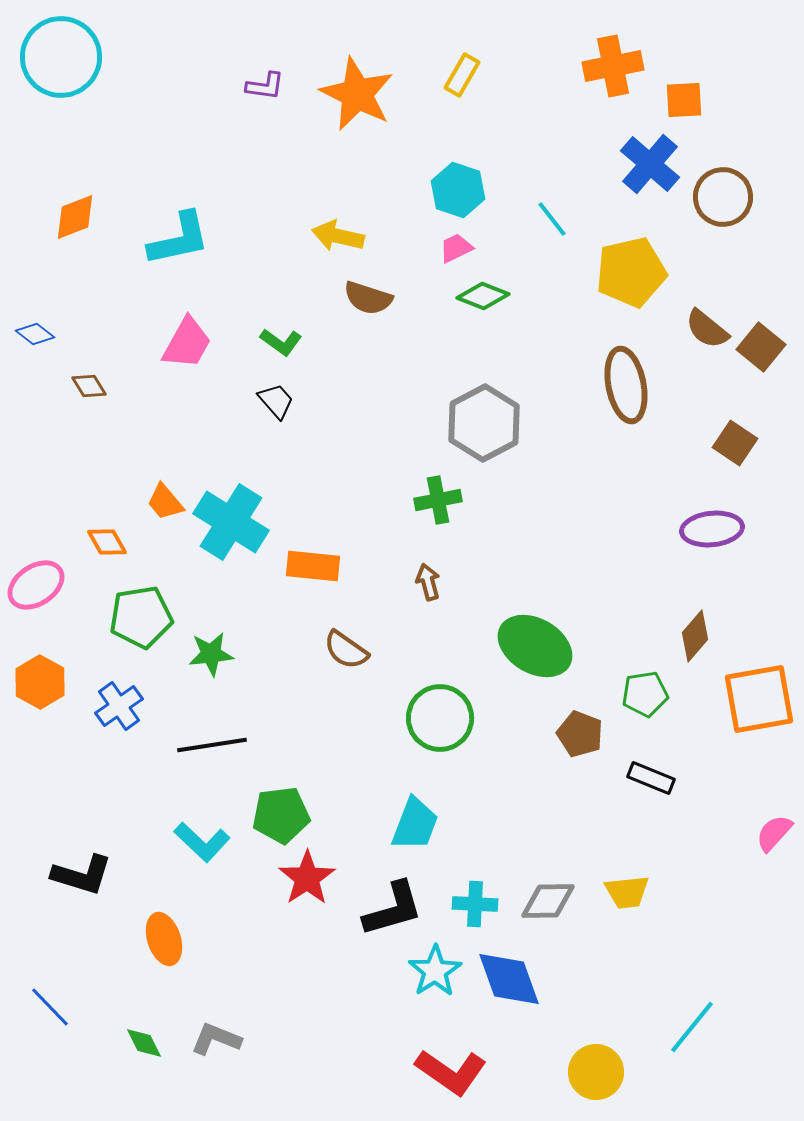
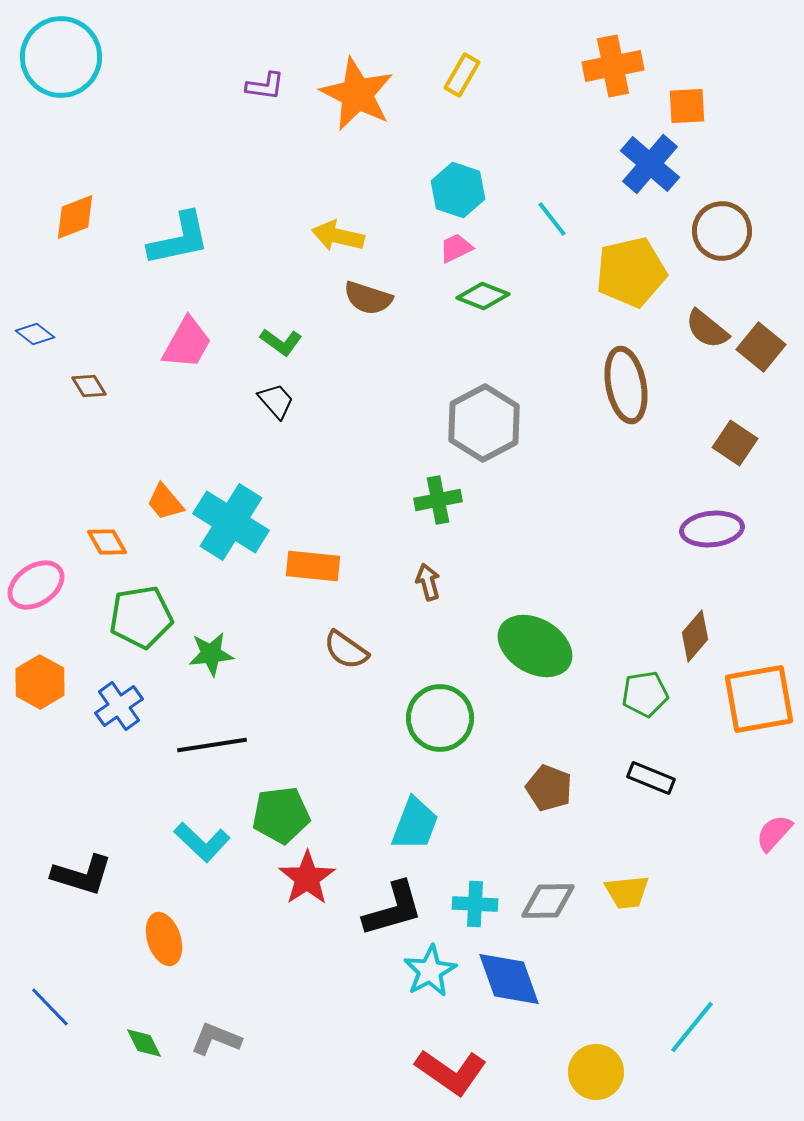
orange square at (684, 100): moved 3 px right, 6 px down
brown circle at (723, 197): moved 1 px left, 34 px down
brown pentagon at (580, 734): moved 31 px left, 54 px down
cyan star at (435, 971): moved 5 px left; rotated 4 degrees clockwise
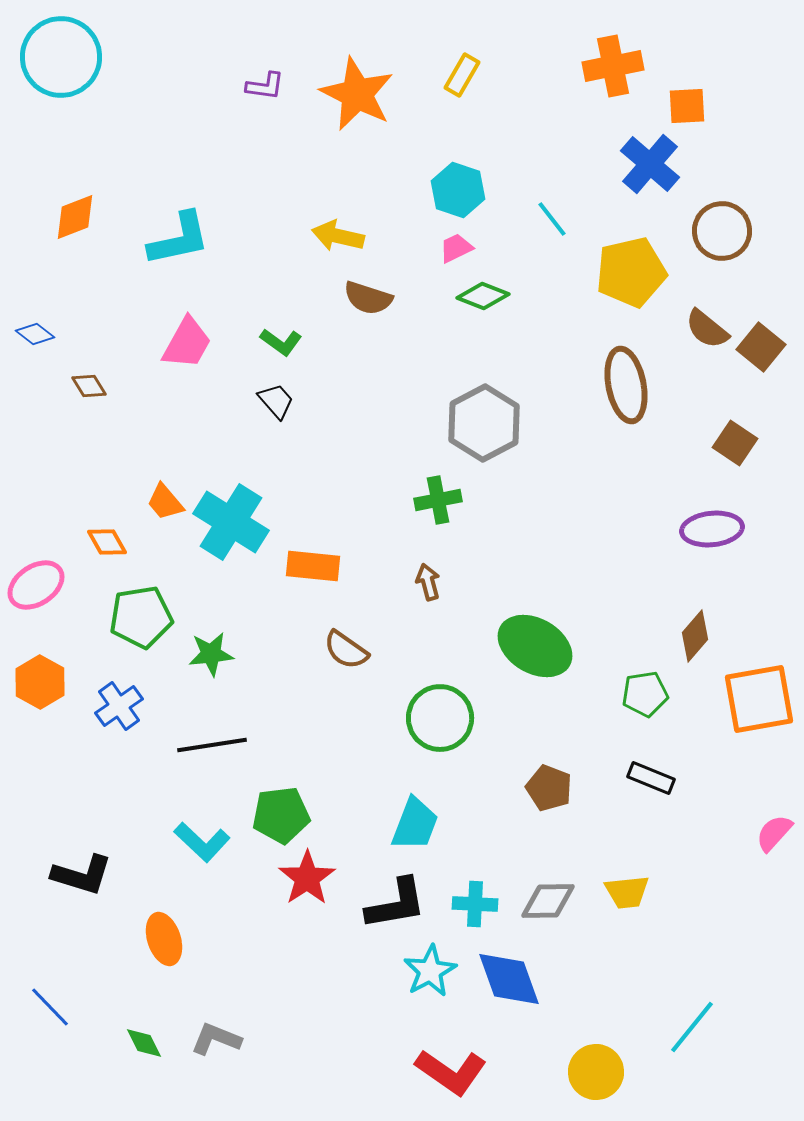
black L-shape at (393, 909): moved 3 px right, 5 px up; rotated 6 degrees clockwise
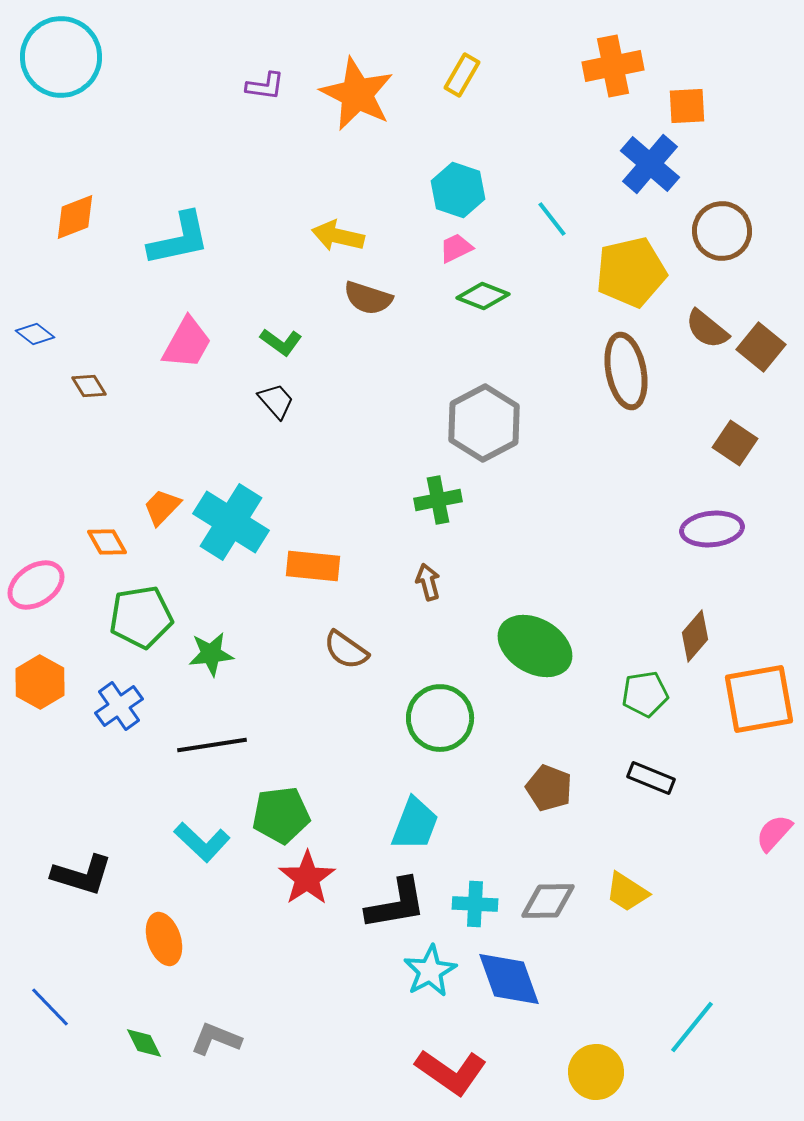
brown ellipse at (626, 385): moved 14 px up
orange trapezoid at (165, 502): moved 3 px left, 5 px down; rotated 84 degrees clockwise
yellow trapezoid at (627, 892): rotated 39 degrees clockwise
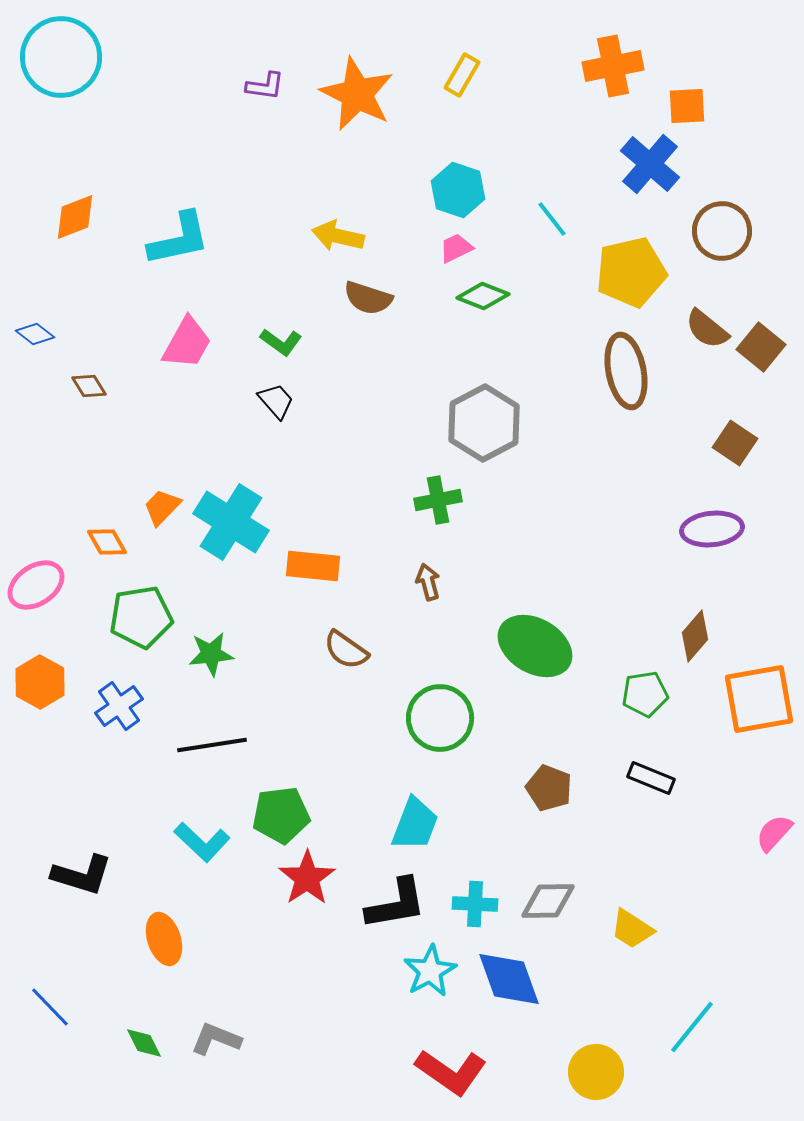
yellow trapezoid at (627, 892): moved 5 px right, 37 px down
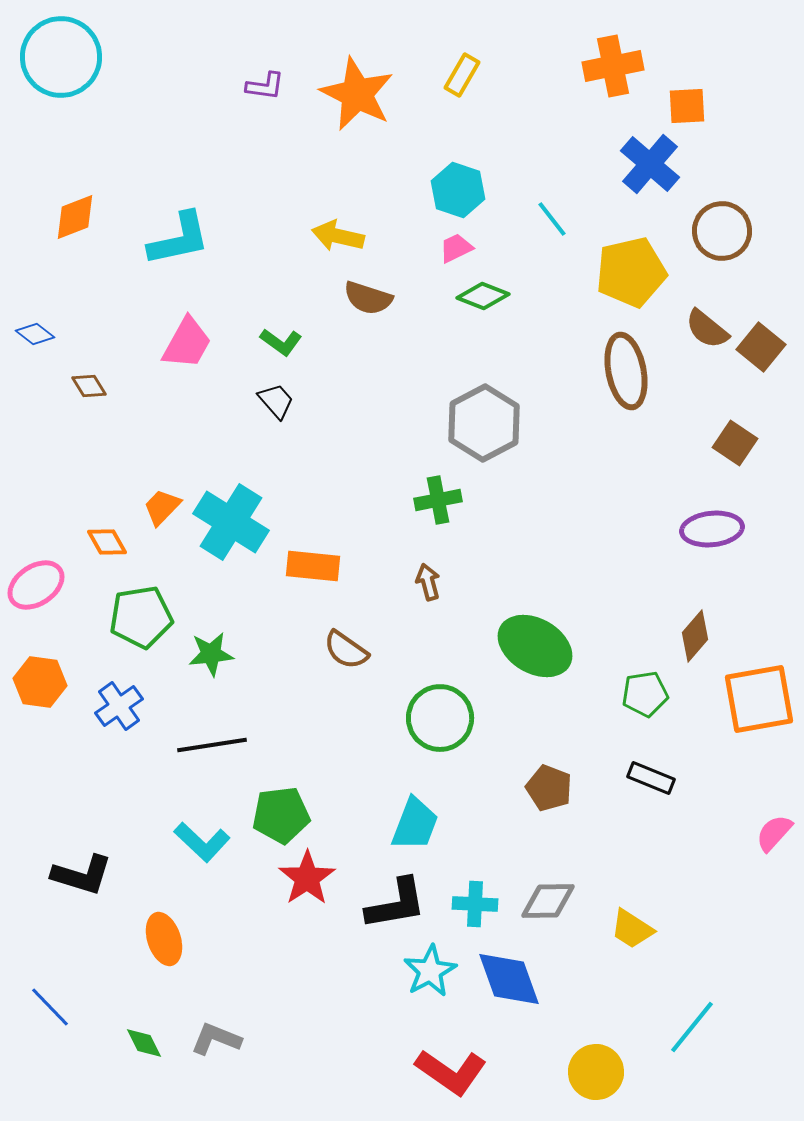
orange hexagon at (40, 682): rotated 21 degrees counterclockwise
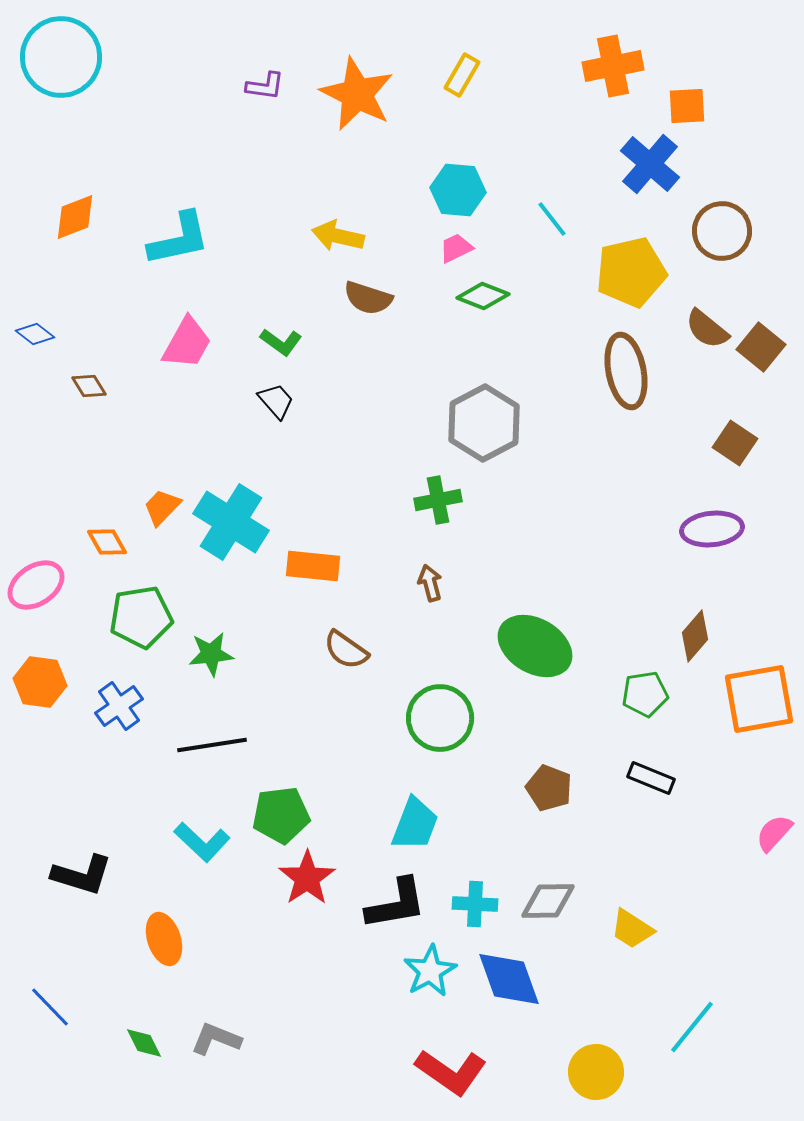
cyan hexagon at (458, 190): rotated 14 degrees counterclockwise
brown arrow at (428, 582): moved 2 px right, 1 px down
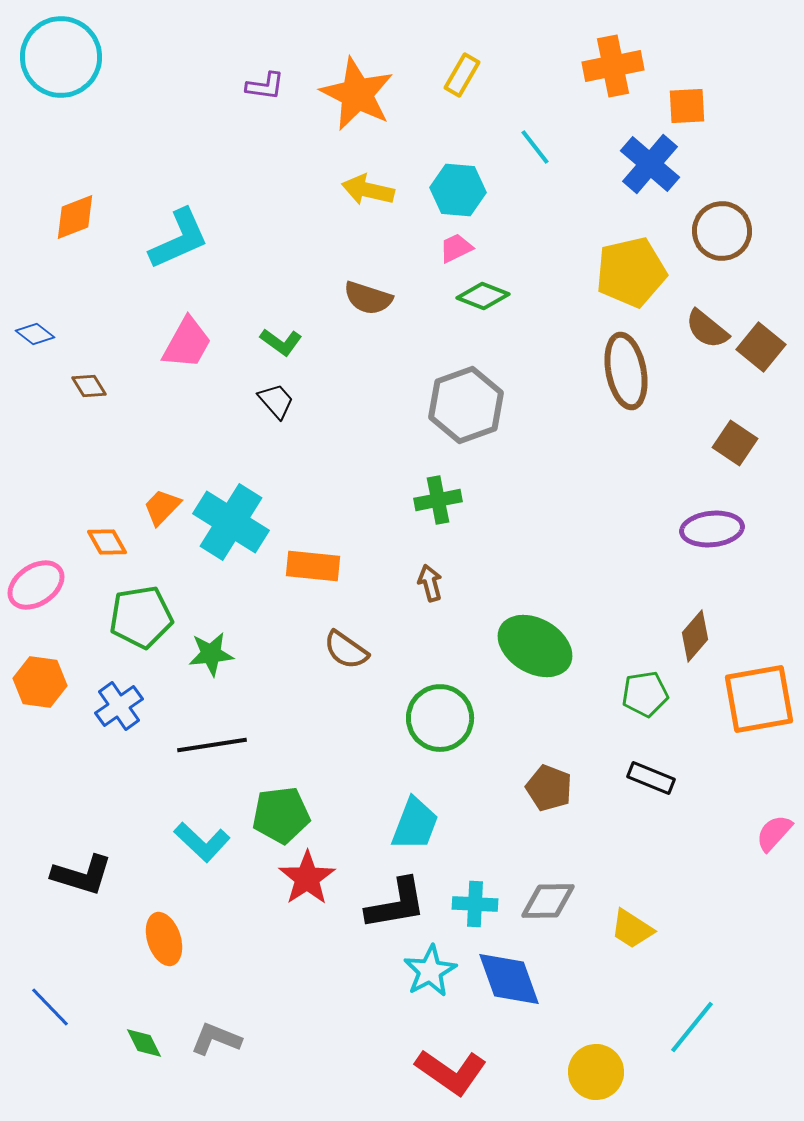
cyan line at (552, 219): moved 17 px left, 72 px up
yellow arrow at (338, 236): moved 30 px right, 46 px up
cyan L-shape at (179, 239): rotated 12 degrees counterclockwise
gray hexagon at (484, 423): moved 18 px left, 18 px up; rotated 8 degrees clockwise
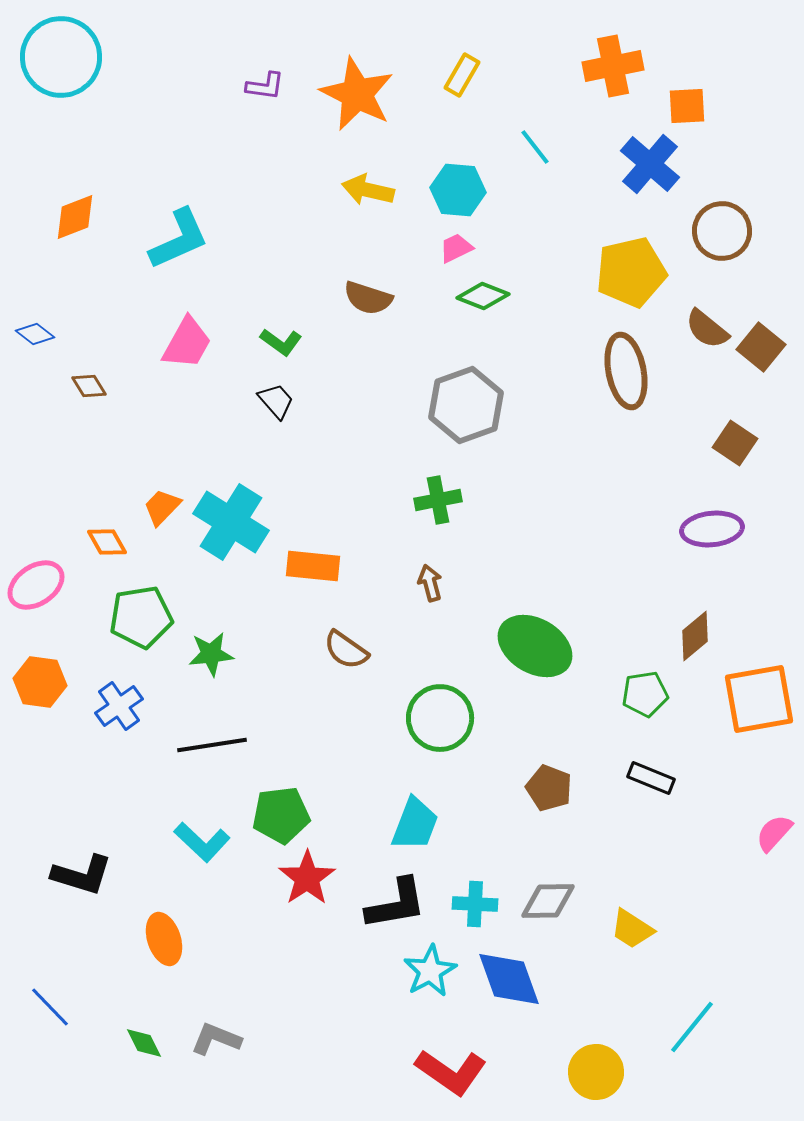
brown diamond at (695, 636): rotated 9 degrees clockwise
